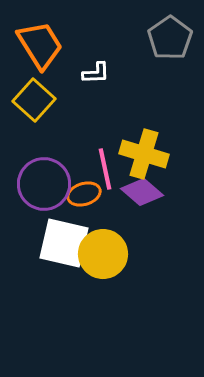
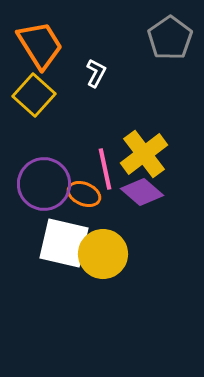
white L-shape: rotated 60 degrees counterclockwise
yellow square: moved 5 px up
yellow cross: rotated 36 degrees clockwise
orange ellipse: rotated 40 degrees clockwise
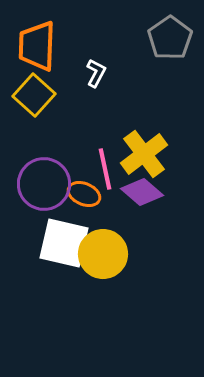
orange trapezoid: moved 3 px left, 1 px down; rotated 146 degrees counterclockwise
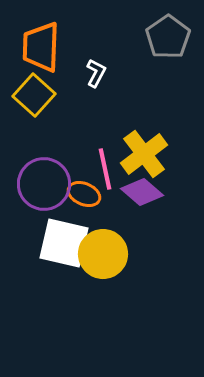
gray pentagon: moved 2 px left, 1 px up
orange trapezoid: moved 4 px right, 1 px down
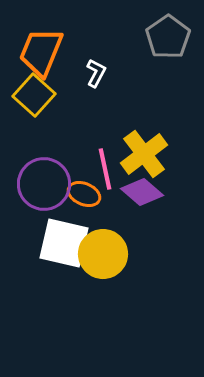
orange trapezoid: moved 5 px down; rotated 20 degrees clockwise
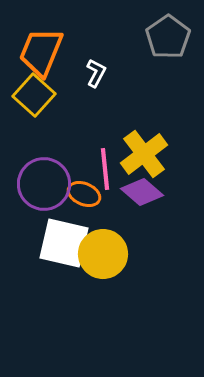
pink line: rotated 6 degrees clockwise
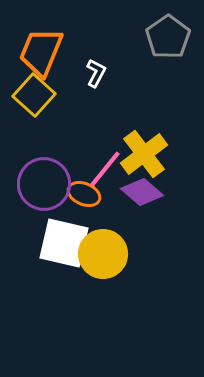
pink line: rotated 45 degrees clockwise
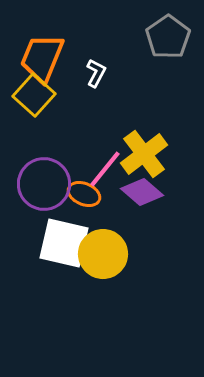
orange trapezoid: moved 1 px right, 6 px down
